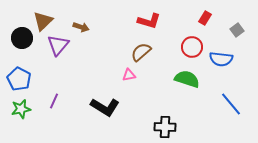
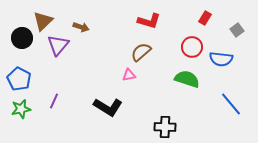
black L-shape: moved 3 px right
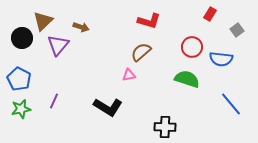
red rectangle: moved 5 px right, 4 px up
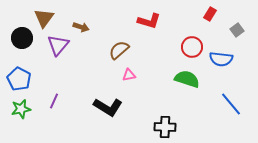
brown triangle: moved 1 px right, 3 px up; rotated 10 degrees counterclockwise
brown semicircle: moved 22 px left, 2 px up
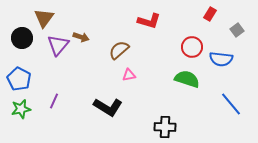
brown arrow: moved 10 px down
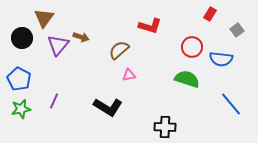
red L-shape: moved 1 px right, 5 px down
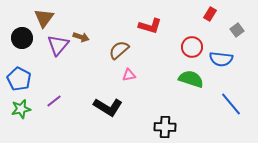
green semicircle: moved 4 px right
purple line: rotated 28 degrees clockwise
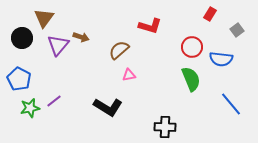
green semicircle: rotated 50 degrees clockwise
green star: moved 9 px right, 1 px up
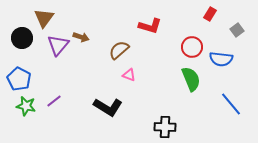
pink triangle: rotated 32 degrees clockwise
green star: moved 4 px left, 2 px up; rotated 24 degrees clockwise
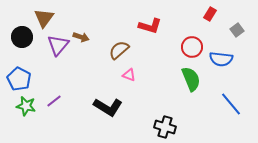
black circle: moved 1 px up
black cross: rotated 15 degrees clockwise
